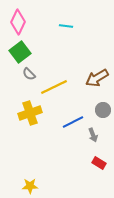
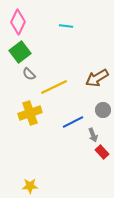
red rectangle: moved 3 px right, 11 px up; rotated 16 degrees clockwise
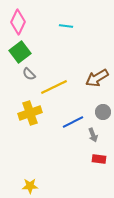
gray circle: moved 2 px down
red rectangle: moved 3 px left, 7 px down; rotated 40 degrees counterclockwise
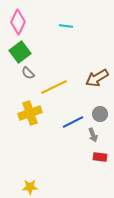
gray semicircle: moved 1 px left, 1 px up
gray circle: moved 3 px left, 2 px down
red rectangle: moved 1 px right, 2 px up
yellow star: moved 1 px down
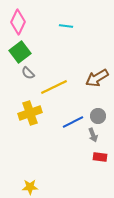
gray circle: moved 2 px left, 2 px down
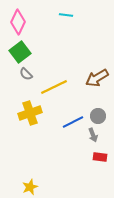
cyan line: moved 11 px up
gray semicircle: moved 2 px left, 1 px down
yellow star: rotated 21 degrees counterclockwise
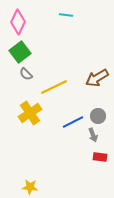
yellow cross: rotated 15 degrees counterclockwise
yellow star: rotated 28 degrees clockwise
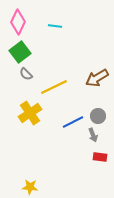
cyan line: moved 11 px left, 11 px down
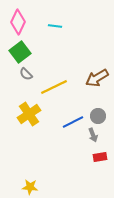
yellow cross: moved 1 px left, 1 px down
red rectangle: rotated 16 degrees counterclockwise
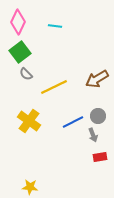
brown arrow: moved 1 px down
yellow cross: moved 7 px down; rotated 20 degrees counterclockwise
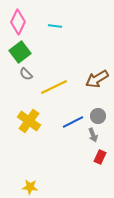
red rectangle: rotated 56 degrees counterclockwise
